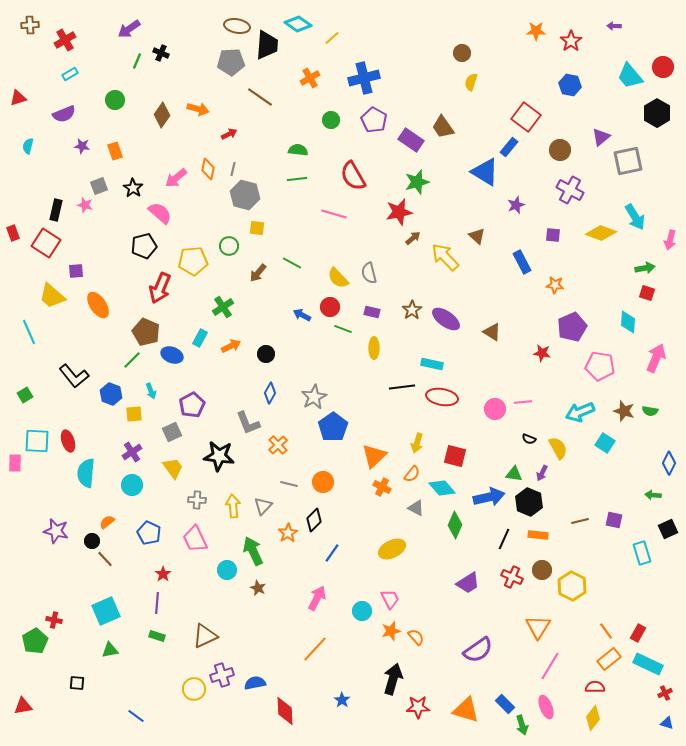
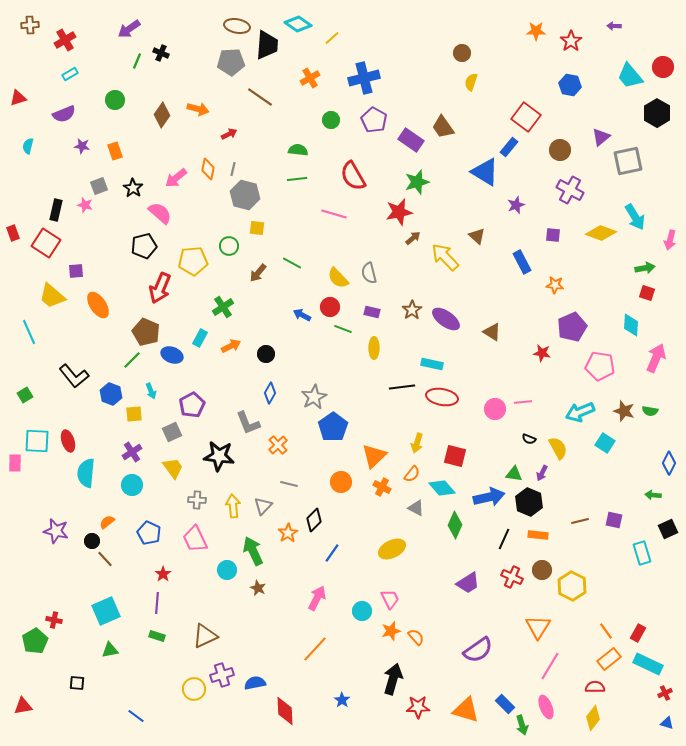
cyan diamond at (628, 322): moved 3 px right, 3 px down
orange circle at (323, 482): moved 18 px right
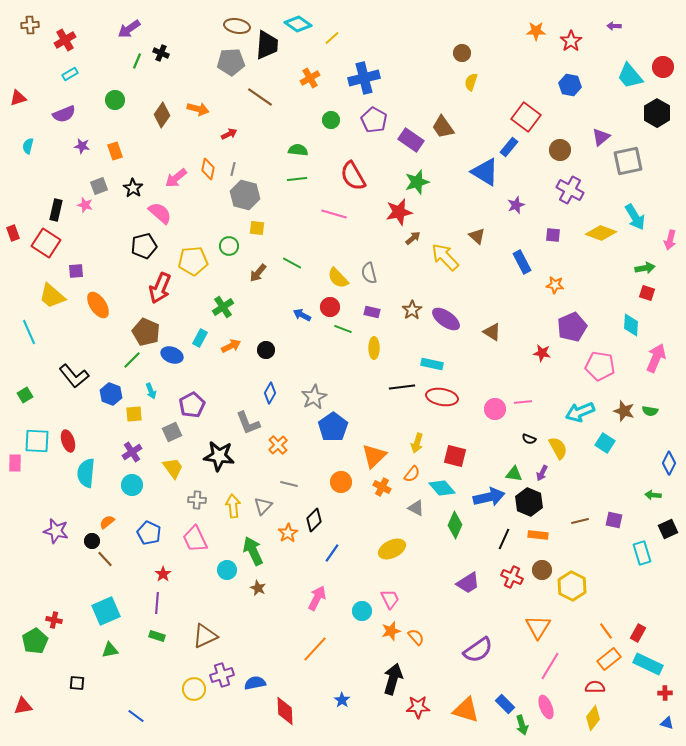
black circle at (266, 354): moved 4 px up
red cross at (665, 693): rotated 24 degrees clockwise
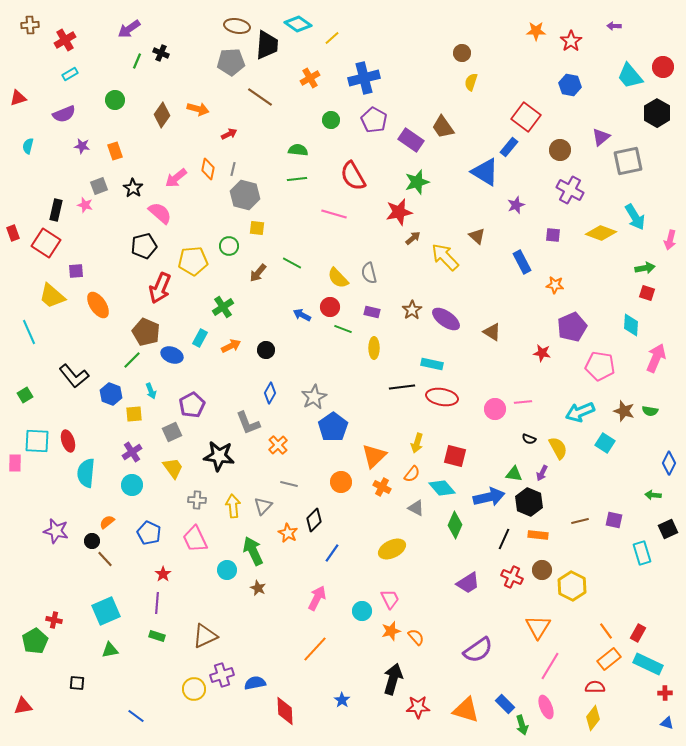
orange star at (288, 533): rotated 12 degrees counterclockwise
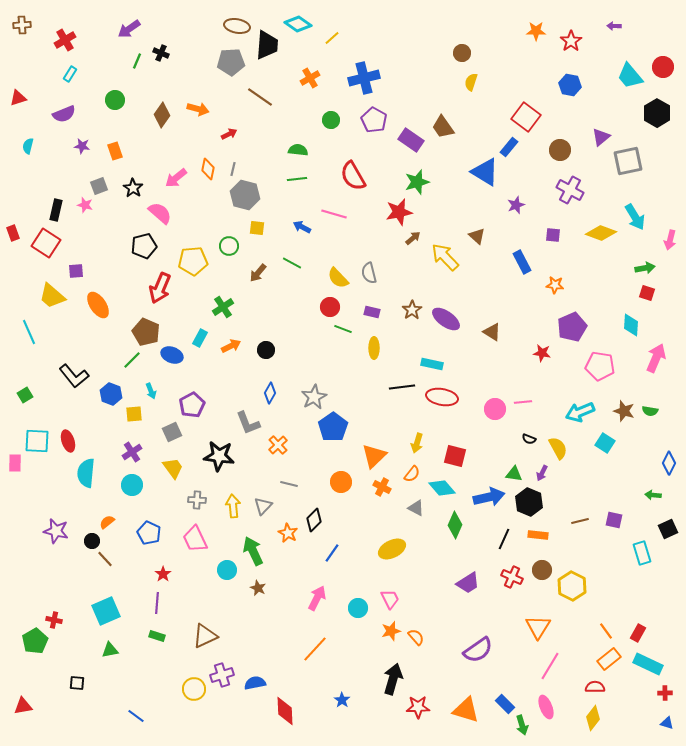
brown cross at (30, 25): moved 8 px left
cyan rectangle at (70, 74): rotated 28 degrees counterclockwise
blue arrow at (302, 315): moved 88 px up
cyan circle at (362, 611): moved 4 px left, 3 px up
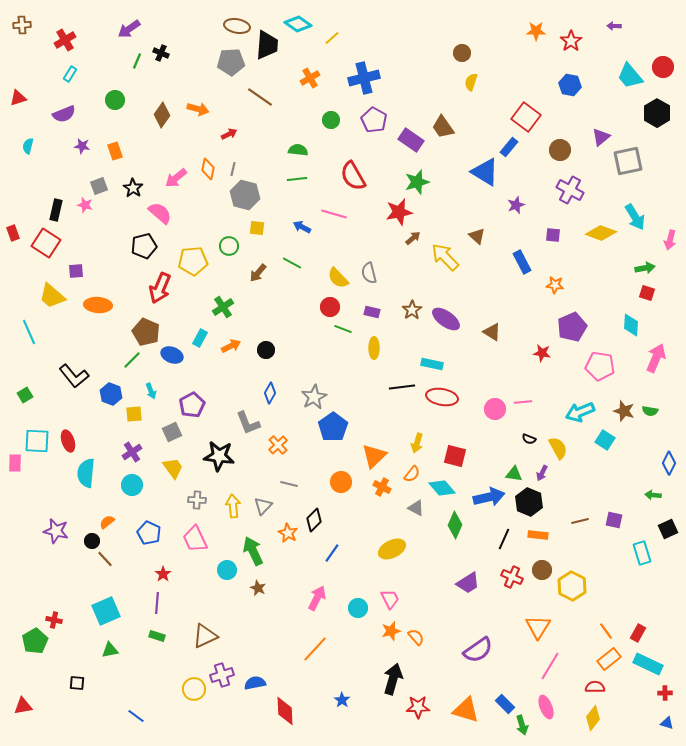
orange ellipse at (98, 305): rotated 52 degrees counterclockwise
cyan square at (605, 443): moved 3 px up
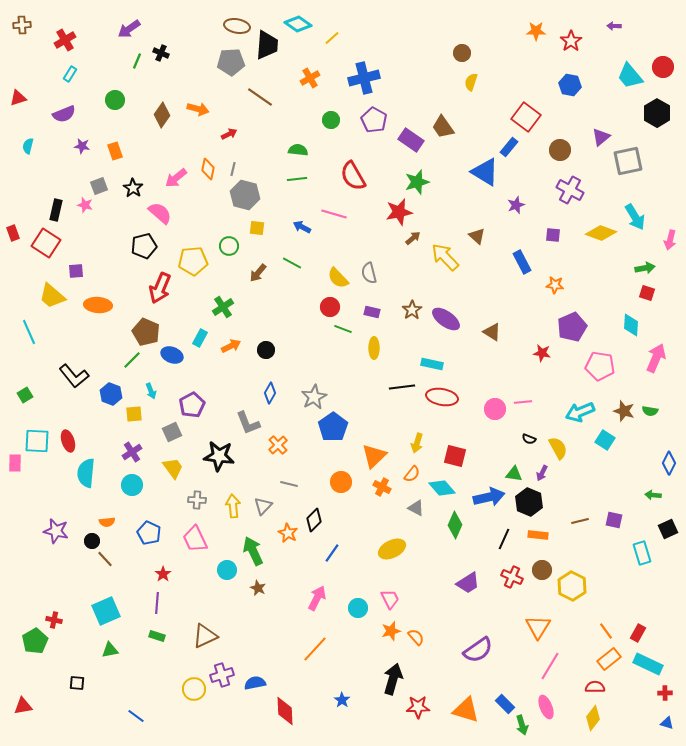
orange semicircle at (107, 522): rotated 147 degrees counterclockwise
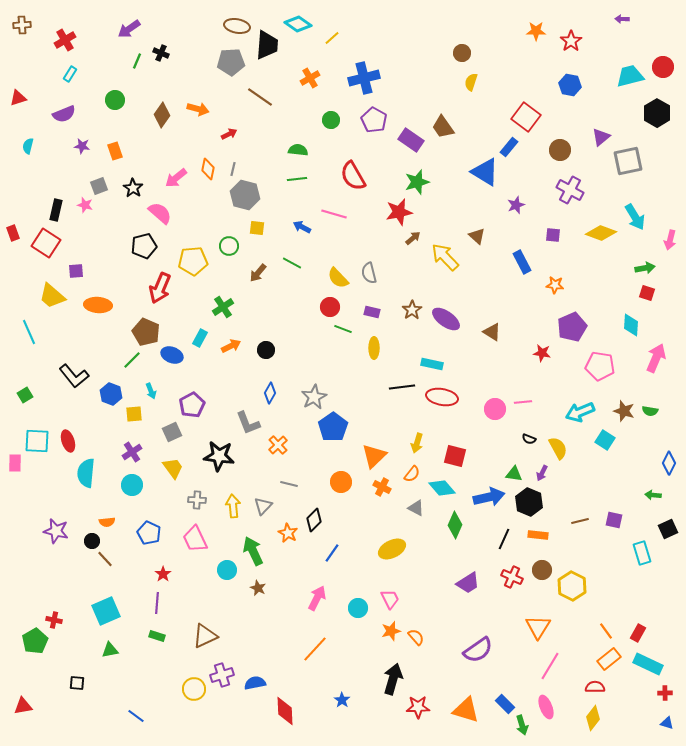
purple arrow at (614, 26): moved 8 px right, 7 px up
cyan trapezoid at (630, 76): rotated 116 degrees clockwise
